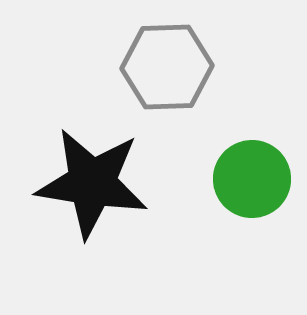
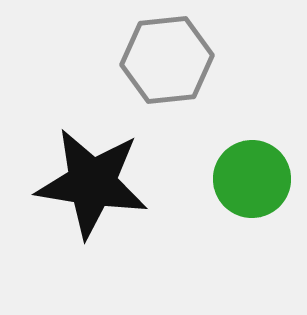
gray hexagon: moved 7 px up; rotated 4 degrees counterclockwise
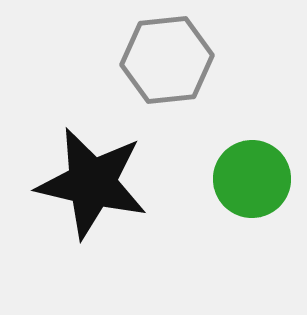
black star: rotated 4 degrees clockwise
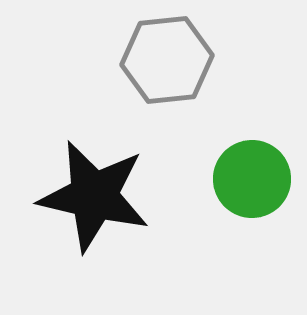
black star: moved 2 px right, 13 px down
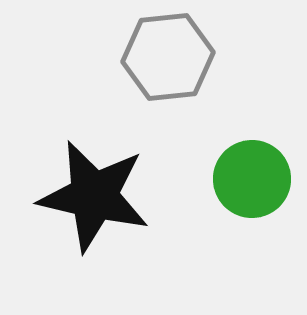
gray hexagon: moved 1 px right, 3 px up
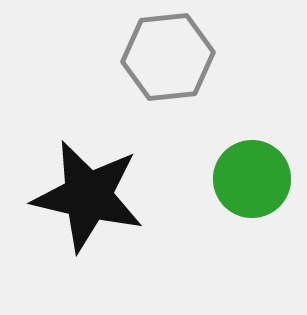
black star: moved 6 px left
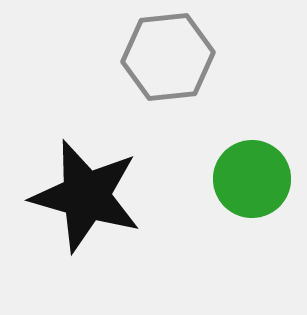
black star: moved 2 px left; rotated 3 degrees clockwise
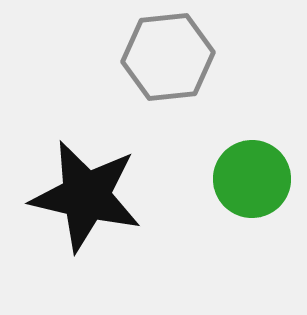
black star: rotated 3 degrees counterclockwise
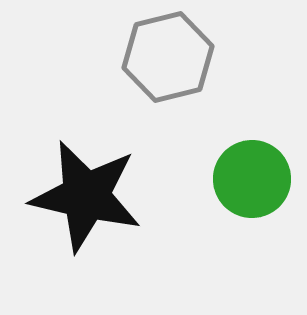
gray hexagon: rotated 8 degrees counterclockwise
